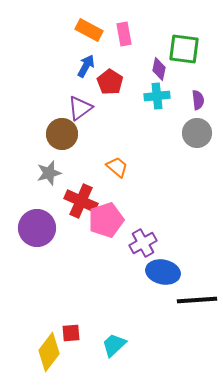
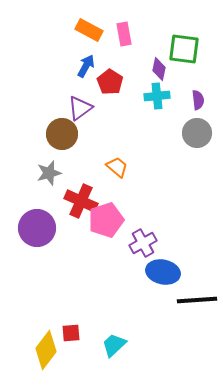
yellow diamond: moved 3 px left, 2 px up
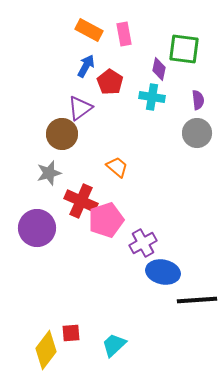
cyan cross: moved 5 px left, 1 px down; rotated 15 degrees clockwise
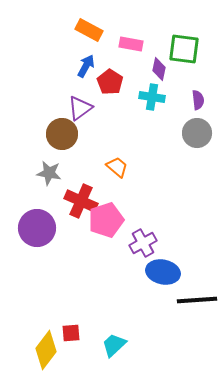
pink rectangle: moved 7 px right, 10 px down; rotated 70 degrees counterclockwise
gray star: rotated 25 degrees clockwise
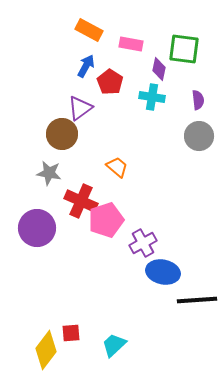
gray circle: moved 2 px right, 3 px down
